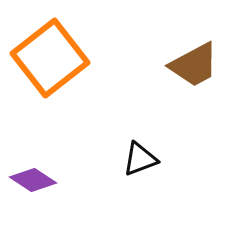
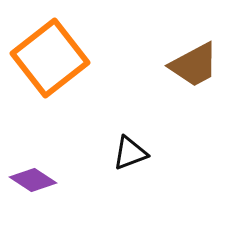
black triangle: moved 10 px left, 6 px up
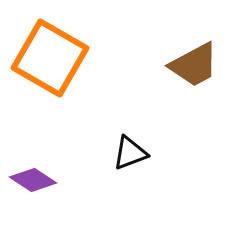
orange square: rotated 22 degrees counterclockwise
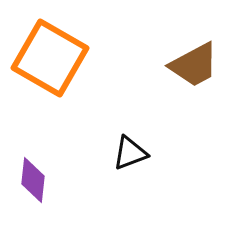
purple diamond: rotated 63 degrees clockwise
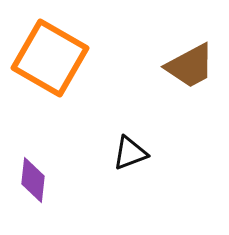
brown trapezoid: moved 4 px left, 1 px down
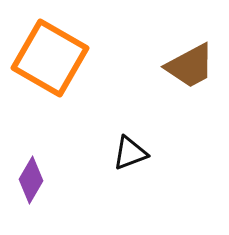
purple diamond: moved 2 px left; rotated 24 degrees clockwise
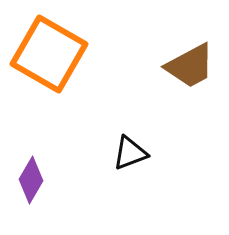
orange square: moved 1 px left, 4 px up
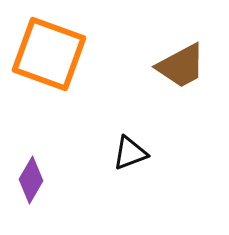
orange square: rotated 10 degrees counterclockwise
brown trapezoid: moved 9 px left
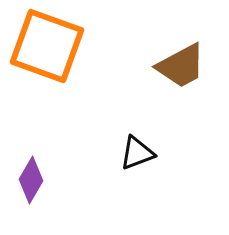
orange square: moved 2 px left, 8 px up
black triangle: moved 7 px right
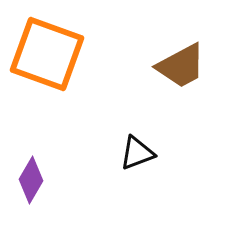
orange square: moved 8 px down
